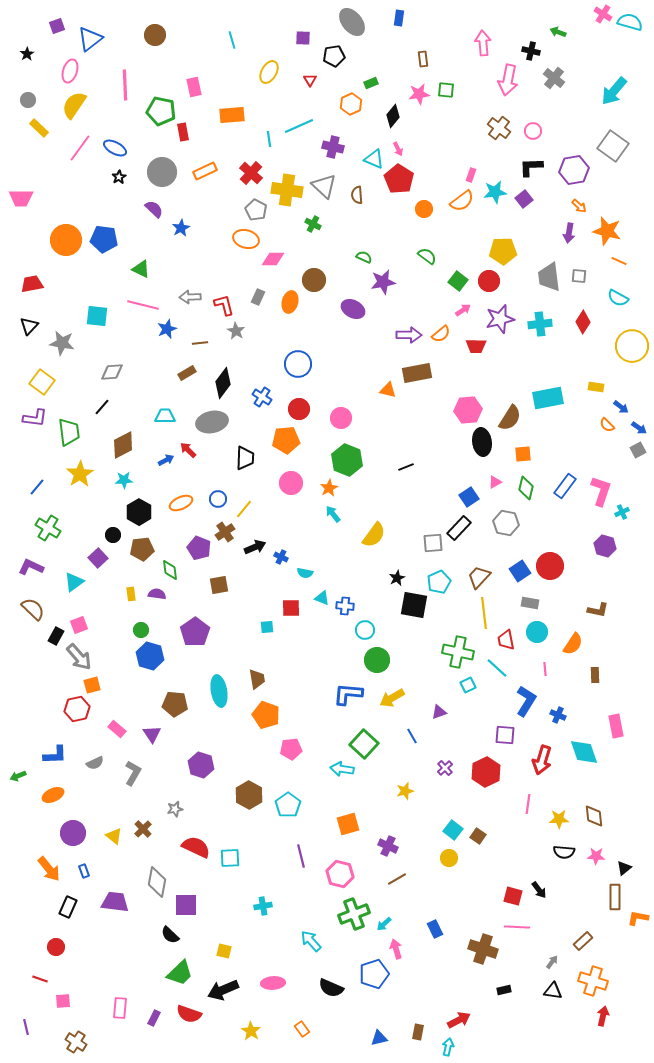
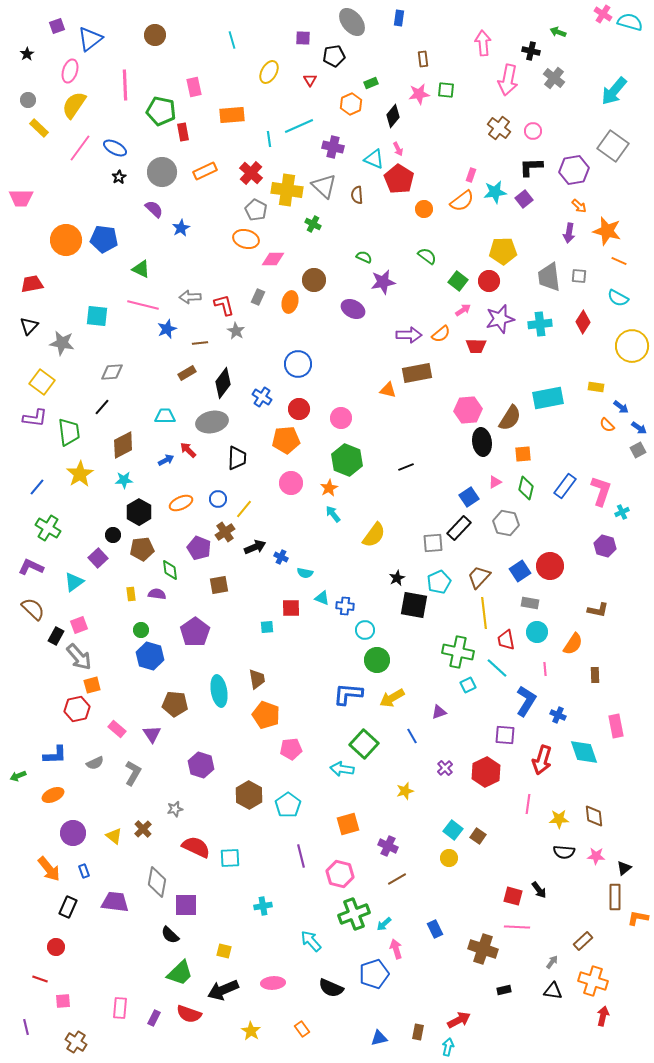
black trapezoid at (245, 458): moved 8 px left
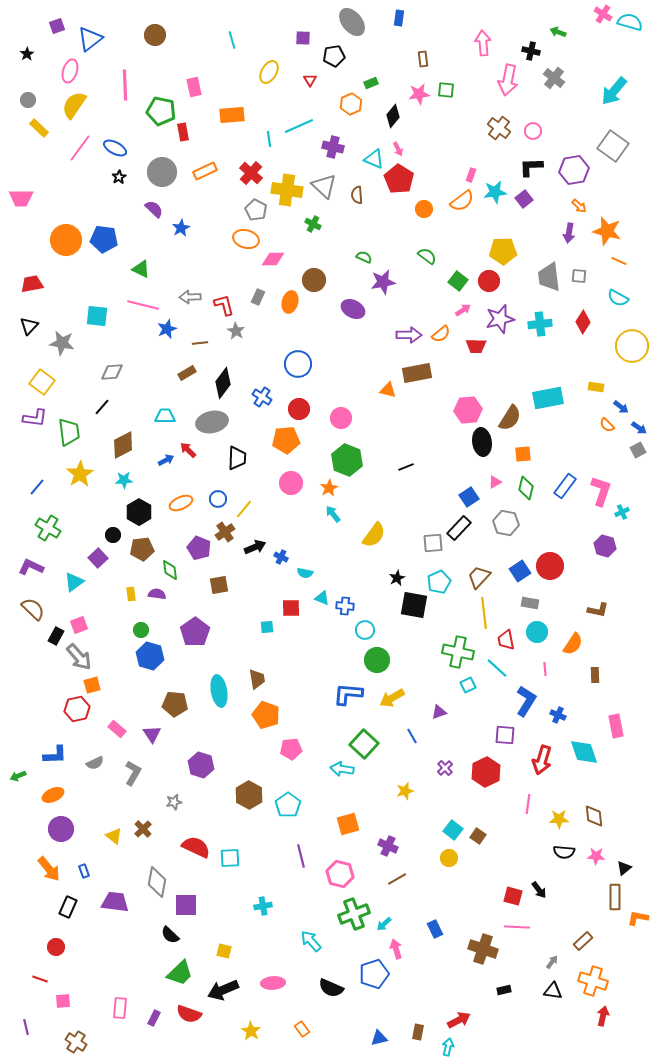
gray star at (175, 809): moved 1 px left, 7 px up
purple circle at (73, 833): moved 12 px left, 4 px up
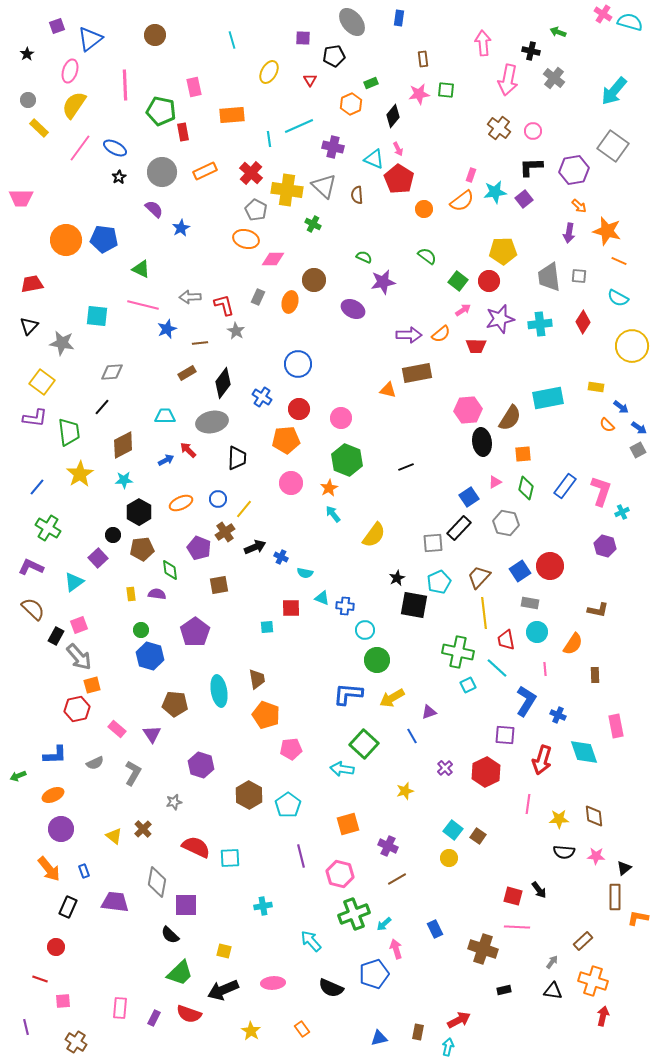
purple triangle at (439, 712): moved 10 px left
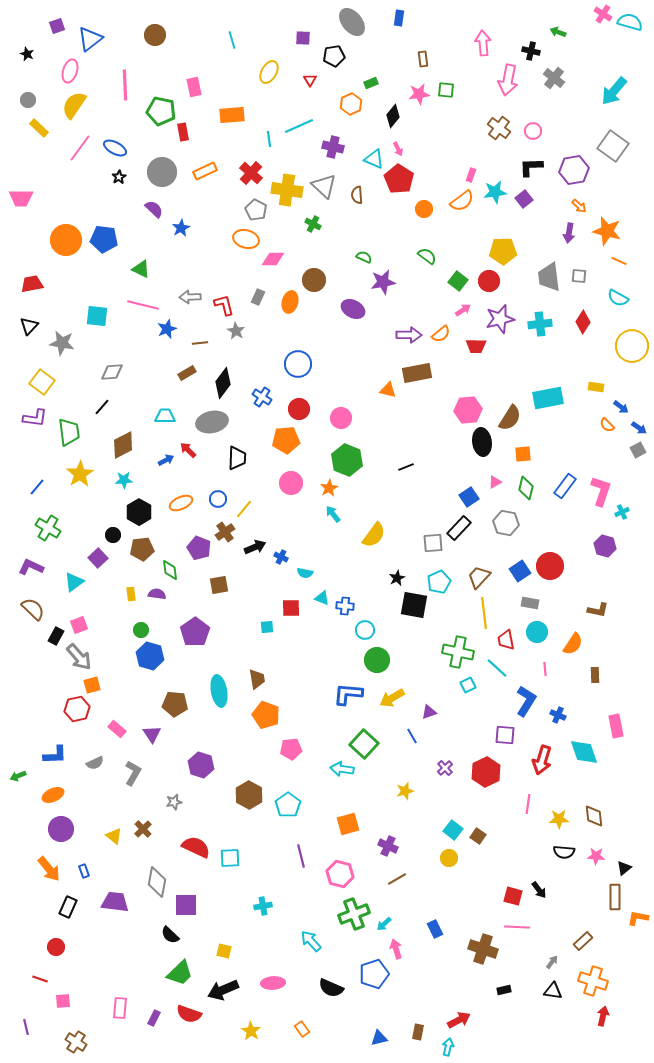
black star at (27, 54): rotated 16 degrees counterclockwise
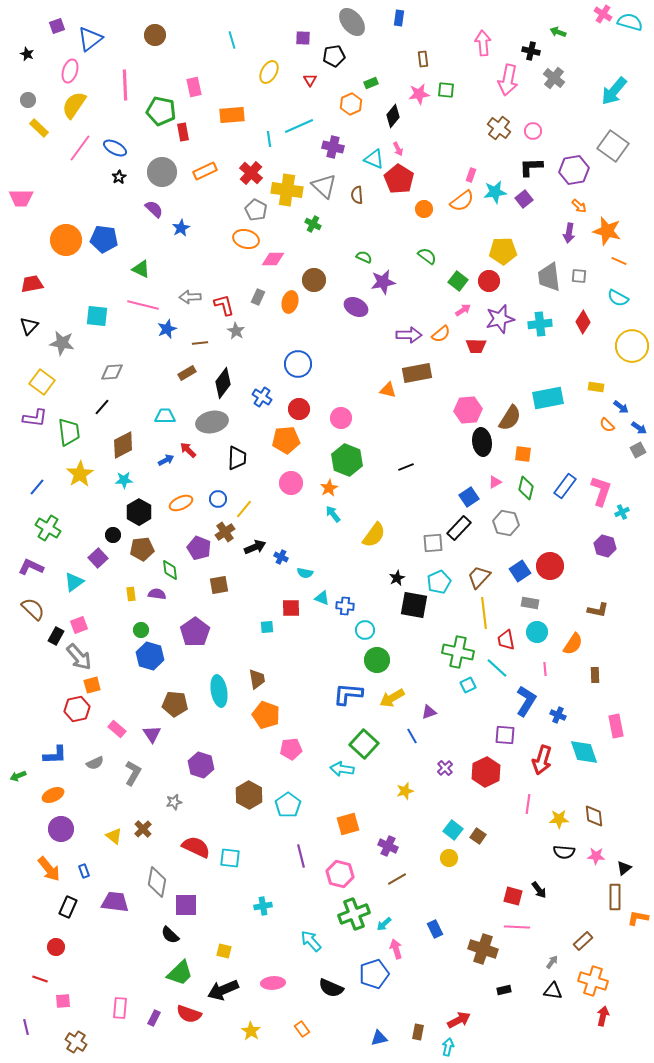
purple ellipse at (353, 309): moved 3 px right, 2 px up
orange square at (523, 454): rotated 12 degrees clockwise
cyan square at (230, 858): rotated 10 degrees clockwise
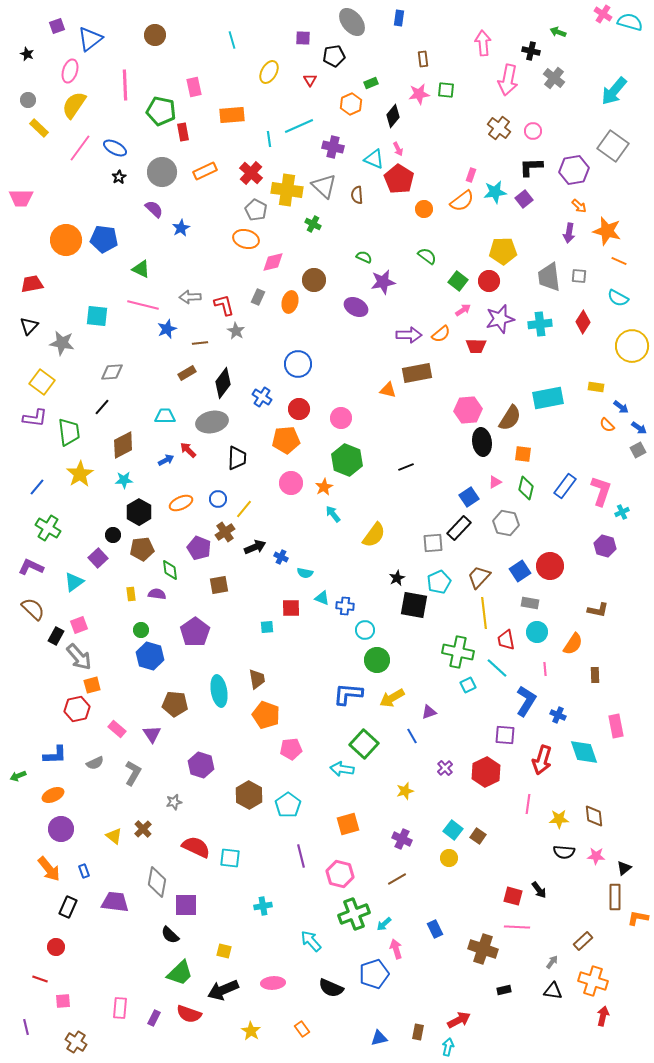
pink diamond at (273, 259): moved 3 px down; rotated 15 degrees counterclockwise
orange star at (329, 488): moved 5 px left, 1 px up
purple cross at (388, 846): moved 14 px right, 7 px up
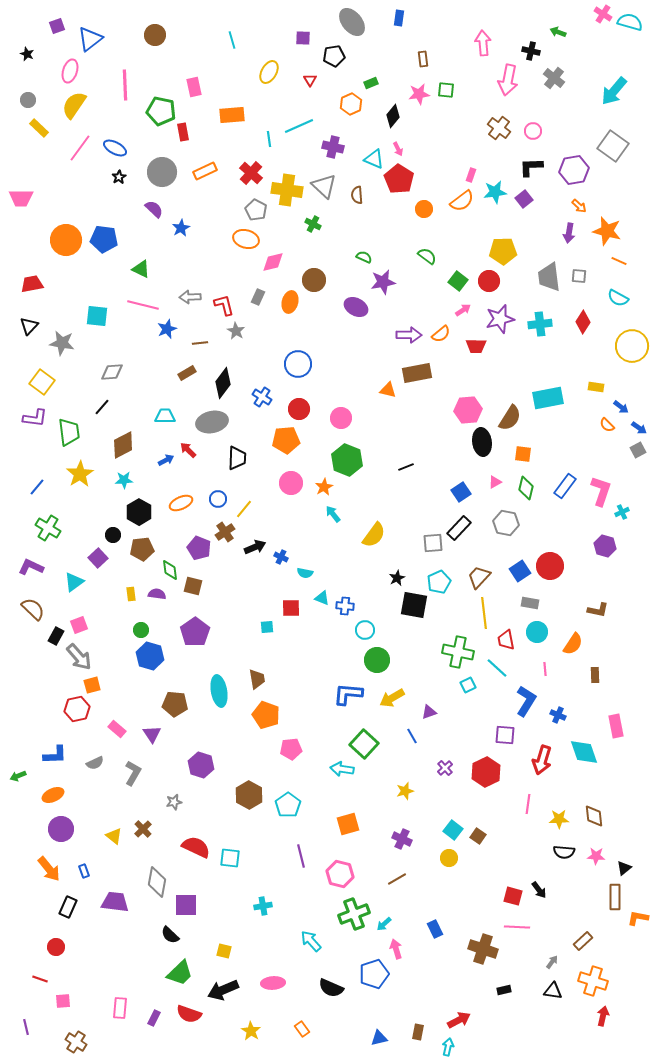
blue square at (469, 497): moved 8 px left, 5 px up
brown square at (219, 585): moved 26 px left, 1 px down; rotated 24 degrees clockwise
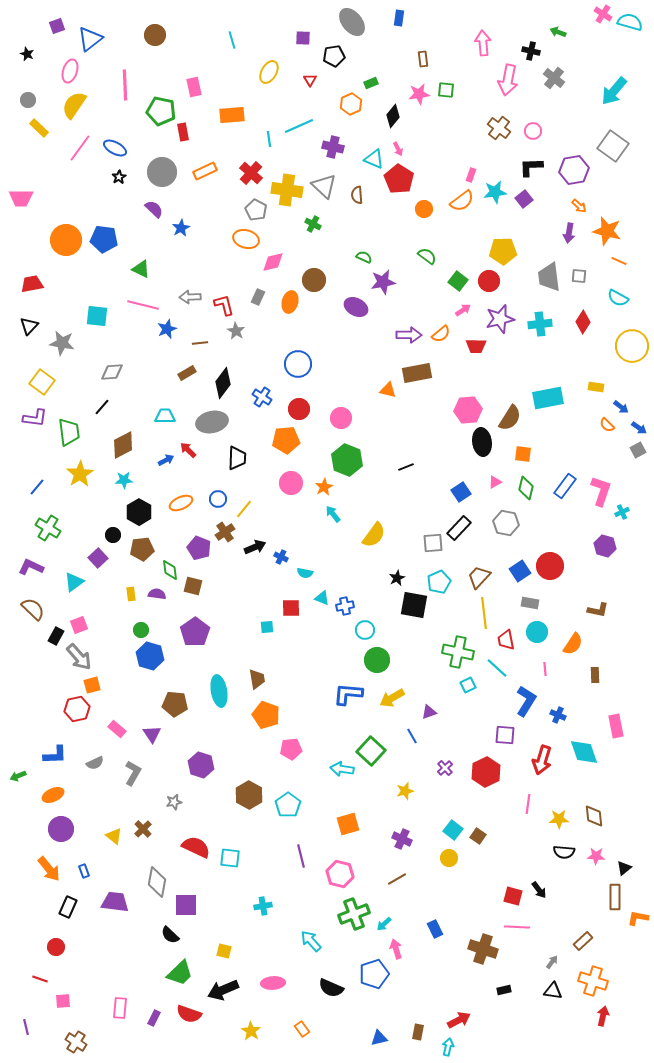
blue cross at (345, 606): rotated 18 degrees counterclockwise
green square at (364, 744): moved 7 px right, 7 px down
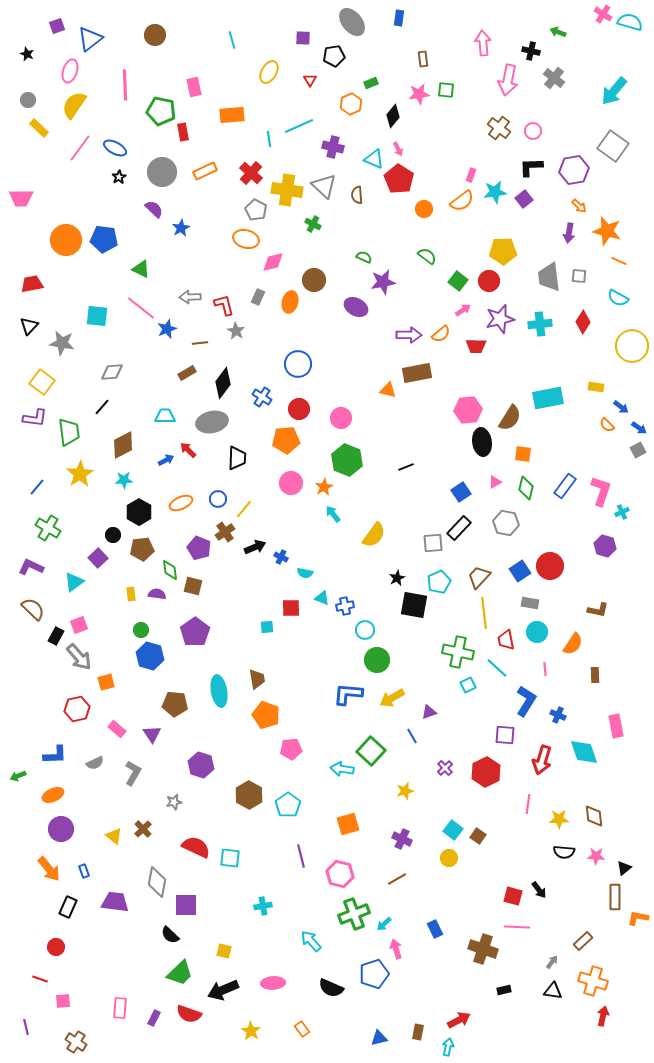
pink line at (143, 305): moved 2 px left, 3 px down; rotated 24 degrees clockwise
orange square at (92, 685): moved 14 px right, 3 px up
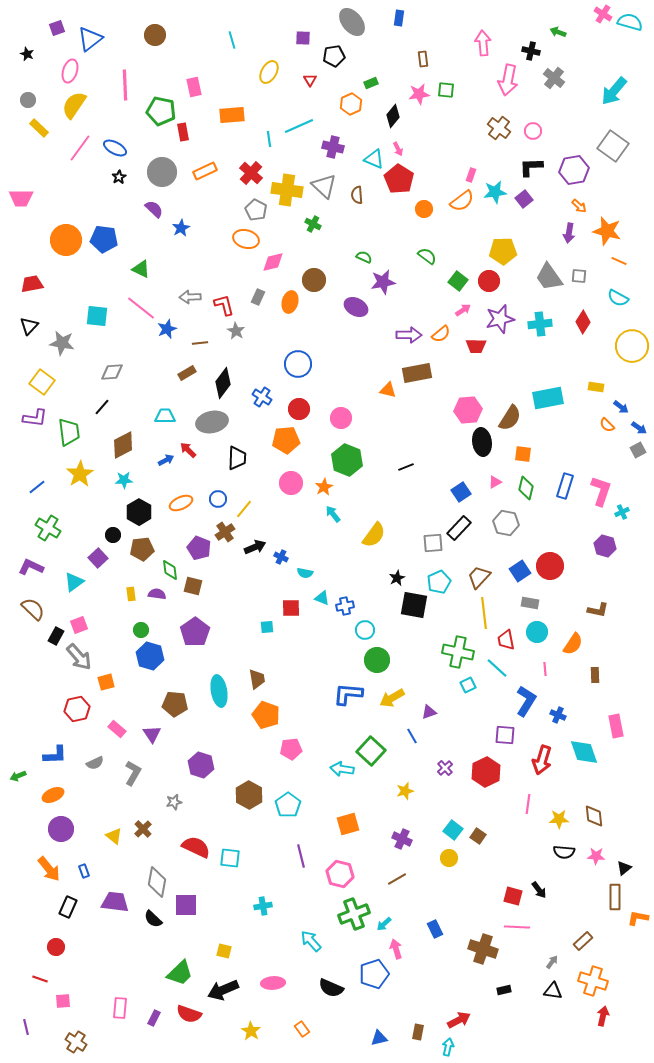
purple square at (57, 26): moved 2 px down
gray trapezoid at (549, 277): rotated 28 degrees counterclockwise
blue rectangle at (565, 486): rotated 20 degrees counterclockwise
blue line at (37, 487): rotated 12 degrees clockwise
black semicircle at (170, 935): moved 17 px left, 16 px up
